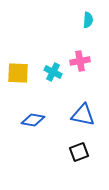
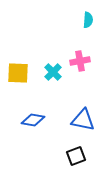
cyan cross: rotated 18 degrees clockwise
blue triangle: moved 5 px down
black square: moved 3 px left, 4 px down
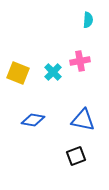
yellow square: rotated 20 degrees clockwise
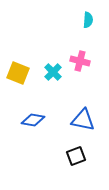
pink cross: rotated 24 degrees clockwise
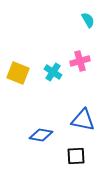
cyan semicircle: rotated 35 degrees counterclockwise
pink cross: rotated 30 degrees counterclockwise
cyan cross: rotated 12 degrees counterclockwise
blue diamond: moved 8 px right, 15 px down
black square: rotated 18 degrees clockwise
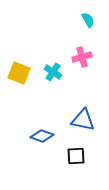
pink cross: moved 2 px right, 4 px up
yellow square: moved 1 px right
blue diamond: moved 1 px right, 1 px down; rotated 10 degrees clockwise
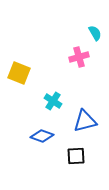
cyan semicircle: moved 7 px right, 13 px down
pink cross: moved 3 px left
cyan cross: moved 29 px down
blue triangle: moved 2 px right, 1 px down; rotated 25 degrees counterclockwise
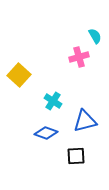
cyan semicircle: moved 3 px down
yellow square: moved 2 px down; rotated 20 degrees clockwise
blue diamond: moved 4 px right, 3 px up
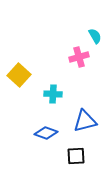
cyan cross: moved 7 px up; rotated 30 degrees counterclockwise
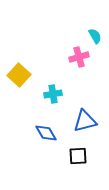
cyan cross: rotated 12 degrees counterclockwise
blue diamond: rotated 40 degrees clockwise
black square: moved 2 px right
